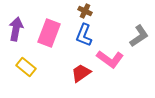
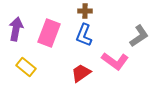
brown cross: rotated 24 degrees counterclockwise
pink L-shape: moved 5 px right, 2 px down
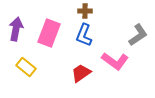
gray L-shape: moved 1 px left, 1 px up
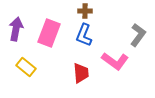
gray L-shape: rotated 20 degrees counterclockwise
red trapezoid: rotated 120 degrees clockwise
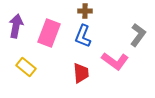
purple arrow: moved 3 px up
blue L-shape: moved 1 px left, 1 px down
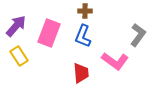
purple arrow: rotated 30 degrees clockwise
yellow rectangle: moved 7 px left, 11 px up; rotated 18 degrees clockwise
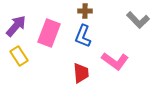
gray L-shape: moved 15 px up; rotated 100 degrees clockwise
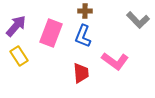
pink rectangle: moved 2 px right
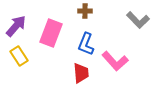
blue L-shape: moved 3 px right, 8 px down
pink L-shape: rotated 12 degrees clockwise
